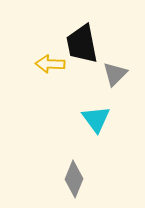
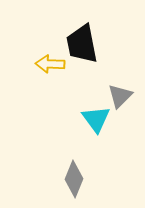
gray triangle: moved 5 px right, 22 px down
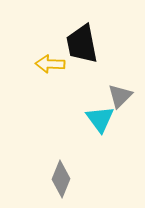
cyan triangle: moved 4 px right
gray diamond: moved 13 px left
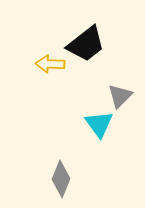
black trapezoid: moved 4 px right; rotated 117 degrees counterclockwise
cyan triangle: moved 1 px left, 5 px down
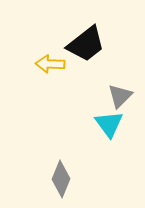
cyan triangle: moved 10 px right
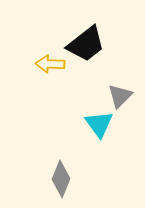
cyan triangle: moved 10 px left
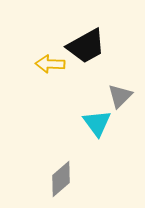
black trapezoid: moved 2 px down; rotated 9 degrees clockwise
cyan triangle: moved 2 px left, 1 px up
gray diamond: rotated 27 degrees clockwise
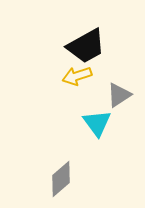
yellow arrow: moved 27 px right, 12 px down; rotated 20 degrees counterclockwise
gray triangle: moved 1 px left, 1 px up; rotated 12 degrees clockwise
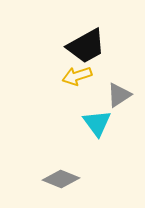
gray diamond: rotated 63 degrees clockwise
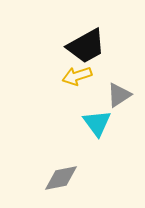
gray diamond: moved 1 px up; rotated 33 degrees counterclockwise
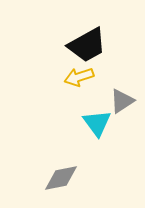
black trapezoid: moved 1 px right, 1 px up
yellow arrow: moved 2 px right, 1 px down
gray triangle: moved 3 px right, 6 px down
